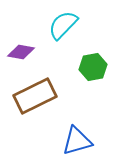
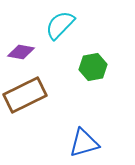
cyan semicircle: moved 3 px left
brown rectangle: moved 10 px left, 1 px up
blue triangle: moved 7 px right, 2 px down
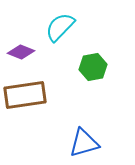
cyan semicircle: moved 2 px down
purple diamond: rotated 12 degrees clockwise
brown rectangle: rotated 18 degrees clockwise
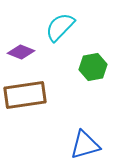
blue triangle: moved 1 px right, 2 px down
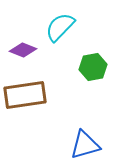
purple diamond: moved 2 px right, 2 px up
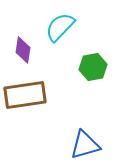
purple diamond: rotated 76 degrees clockwise
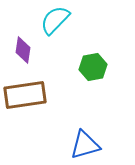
cyan semicircle: moved 5 px left, 7 px up
